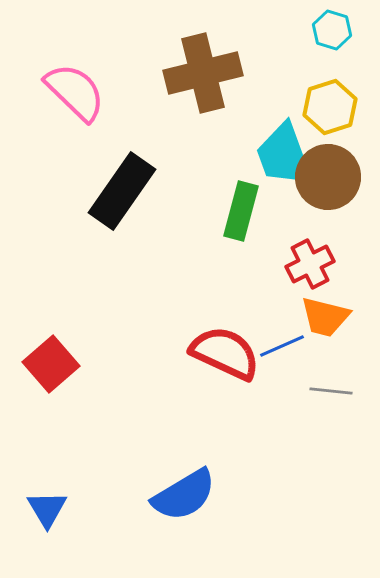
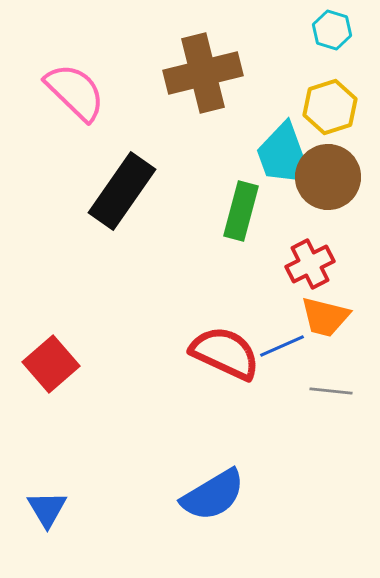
blue semicircle: moved 29 px right
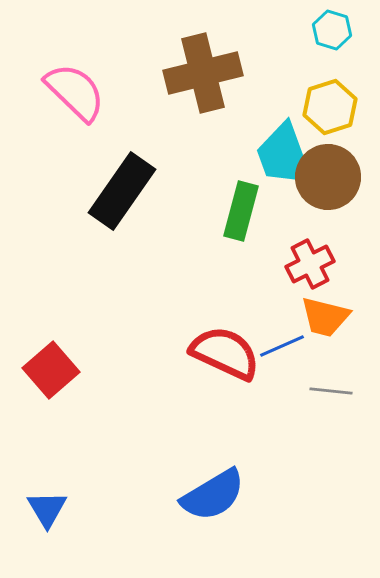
red square: moved 6 px down
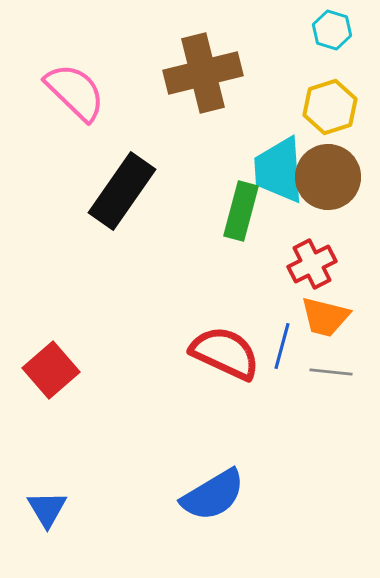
cyan trapezoid: moved 5 px left, 15 px down; rotated 16 degrees clockwise
red cross: moved 2 px right
blue line: rotated 51 degrees counterclockwise
gray line: moved 19 px up
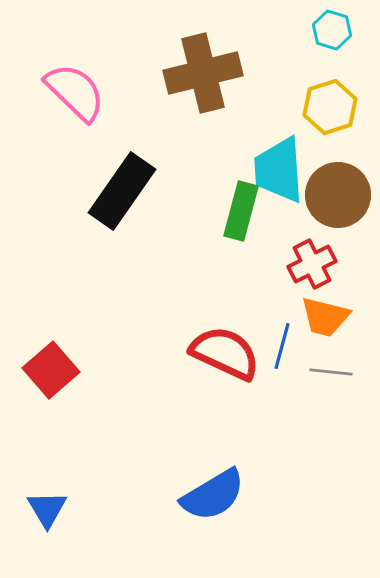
brown circle: moved 10 px right, 18 px down
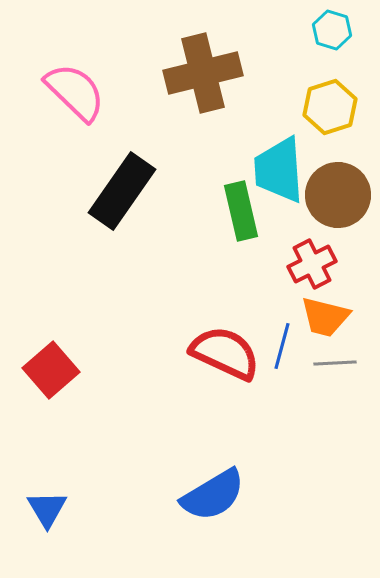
green rectangle: rotated 28 degrees counterclockwise
gray line: moved 4 px right, 9 px up; rotated 9 degrees counterclockwise
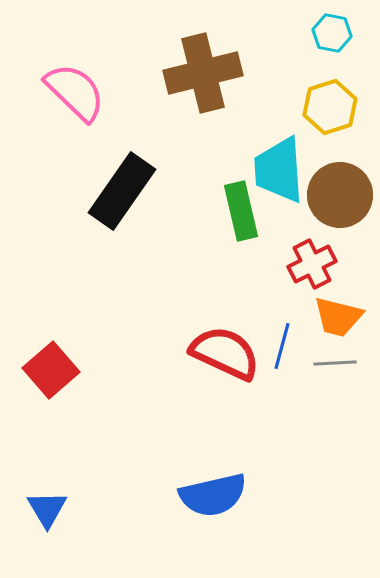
cyan hexagon: moved 3 px down; rotated 6 degrees counterclockwise
brown circle: moved 2 px right
orange trapezoid: moved 13 px right
blue semicircle: rotated 18 degrees clockwise
